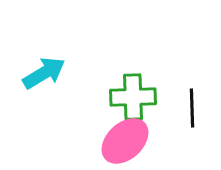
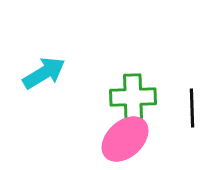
pink ellipse: moved 2 px up
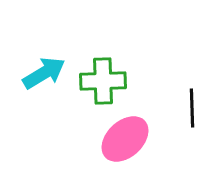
green cross: moved 30 px left, 16 px up
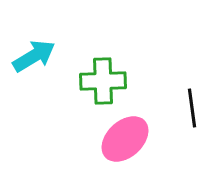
cyan arrow: moved 10 px left, 17 px up
black line: rotated 6 degrees counterclockwise
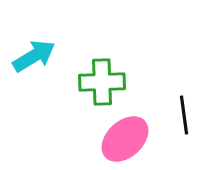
green cross: moved 1 px left, 1 px down
black line: moved 8 px left, 7 px down
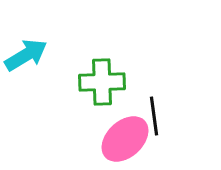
cyan arrow: moved 8 px left, 1 px up
black line: moved 30 px left, 1 px down
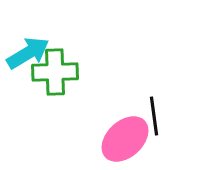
cyan arrow: moved 2 px right, 2 px up
green cross: moved 47 px left, 10 px up
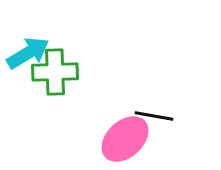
black line: rotated 72 degrees counterclockwise
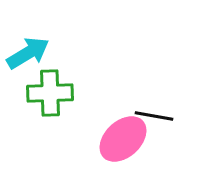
green cross: moved 5 px left, 21 px down
pink ellipse: moved 2 px left
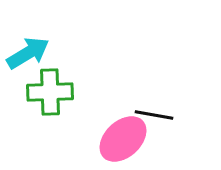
green cross: moved 1 px up
black line: moved 1 px up
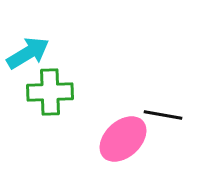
black line: moved 9 px right
